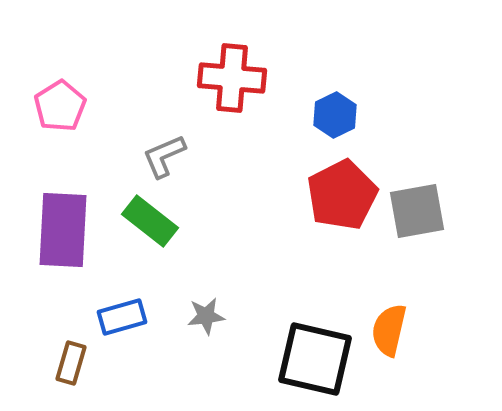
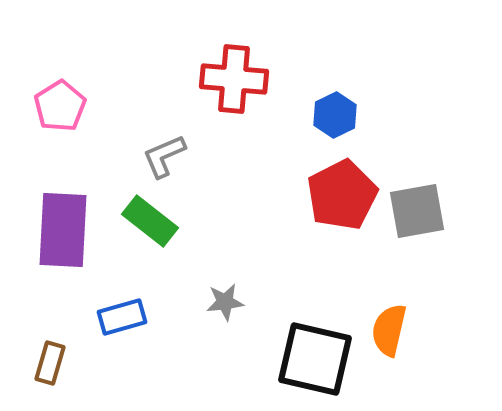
red cross: moved 2 px right, 1 px down
gray star: moved 19 px right, 14 px up
brown rectangle: moved 21 px left
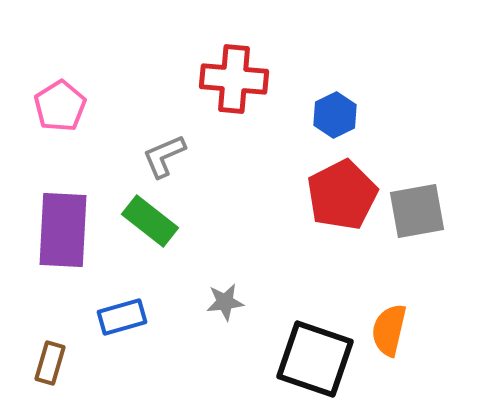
black square: rotated 6 degrees clockwise
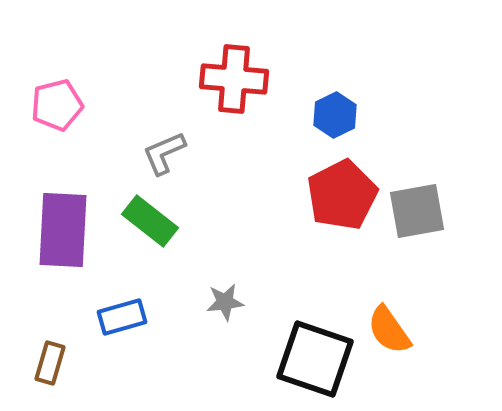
pink pentagon: moved 3 px left, 1 px up; rotated 18 degrees clockwise
gray L-shape: moved 3 px up
orange semicircle: rotated 48 degrees counterclockwise
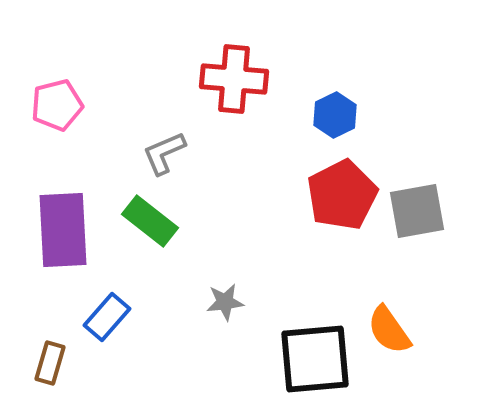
purple rectangle: rotated 6 degrees counterclockwise
blue rectangle: moved 15 px left; rotated 33 degrees counterclockwise
black square: rotated 24 degrees counterclockwise
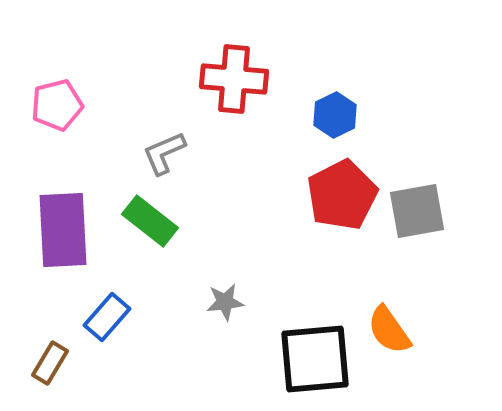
brown rectangle: rotated 15 degrees clockwise
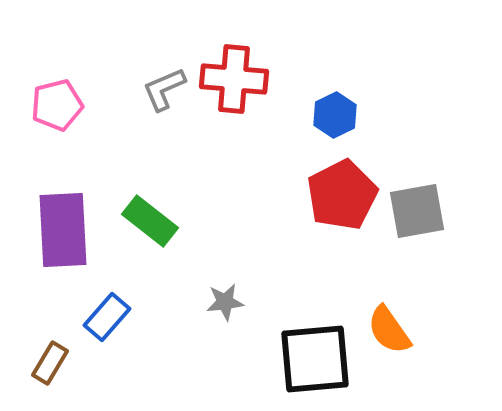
gray L-shape: moved 64 px up
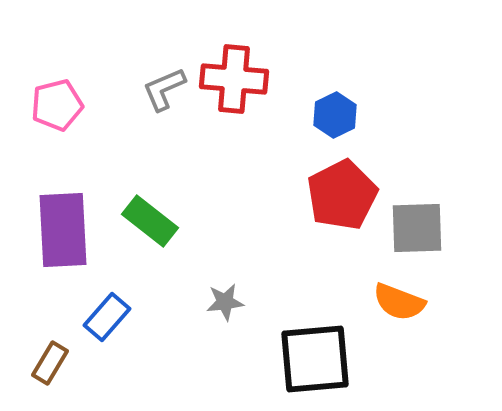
gray square: moved 17 px down; rotated 8 degrees clockwise
orange semicircle: moved 10 px right, 28 px up; rotated 34 degrees counterclockwise
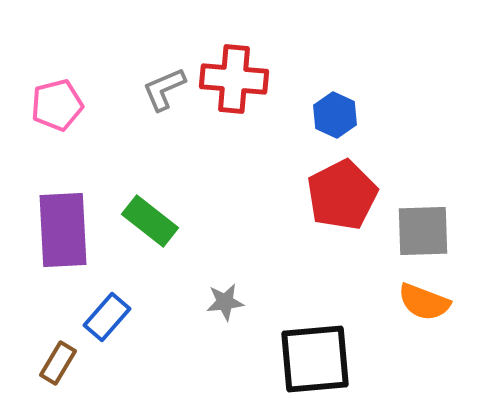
blue hexagon: rotated 9 degrees counterclockwise
gray square: moved 6 px right, 3 px down
orange semicircle: moved 25 px right
brown rectangle: moved 8 px right
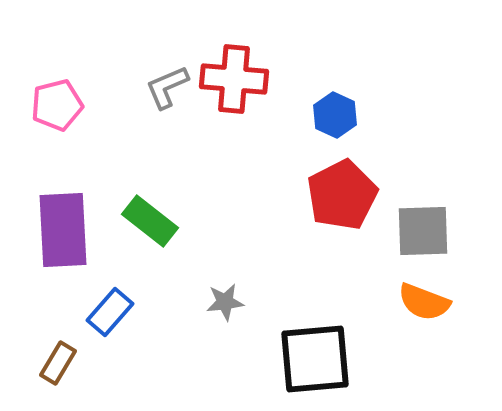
gray L-shape: moved 3 px right, 2 px up
blue rectangle: moved 3 px right, 5 px up
